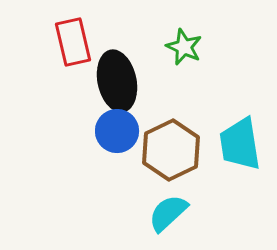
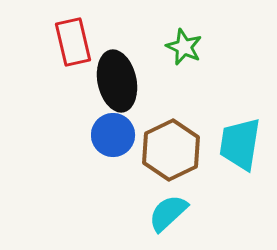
blue circle: moved 4 px left, 4 px down
cyan trapezoid: rotated 18 degrees clockwise
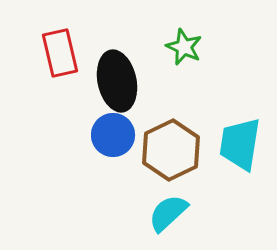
red rectangle: moved 13 px left, 11 px down
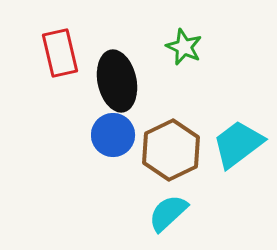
cyan trapezoid: moved 2 px left; rotated 44 degrees clockwise
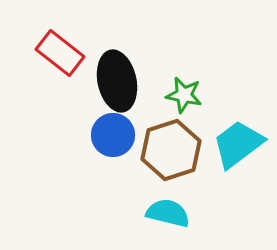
green star: moved 48 px down; rotated 12 degrees counterclockwise
red rectangle: rotated 39 degrees counterclockwise
brown hexagon: rotated 8 degrees clockwise
cyan semicircle: rotated 57 degrees clockwise
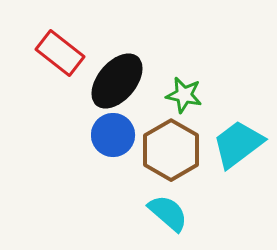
black ellipse: rotated 52 degrees clockwise
brown hexagon: rotated 12 degrees counterclockwise
cyan semicircle: rotated 27 degrees clockwise
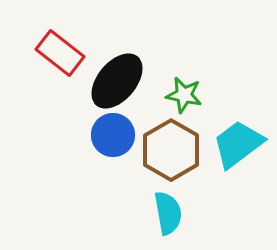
cyan semicircle: rotated 39 degrees clockwise
